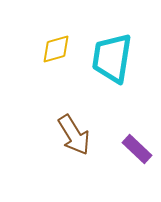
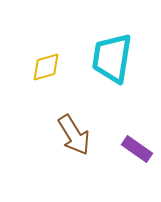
yellow diamond: moved 10 px left, 18 px down
purple rectangle: rotated 8 degrees counterclockwise
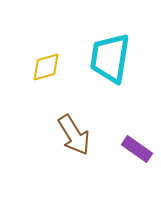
cyan trapezoid: moved 2 px left
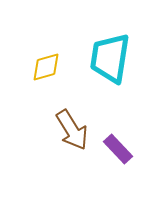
brown arrow: moved 2 px left, 5 px up
purple rectangle: moved 19 px left; rotated 12 degrees clockwise
